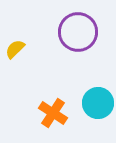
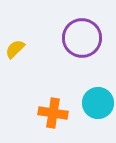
purple circle: moved 4 px right, 6 px down
orange cross: rotated 24 degrees counterclockwise
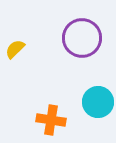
cyan circle: moved 1 px up
orange cross: moved 2 px left, 7 px down
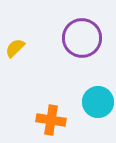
yellow semicircle: moved 1 px up
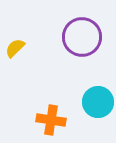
purple circle: moved 1 px up
